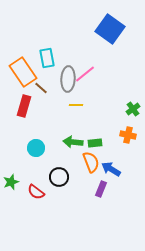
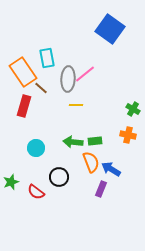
green cross: rotated 24 degrees counterclockwise
green rectangle: moved 2 px up
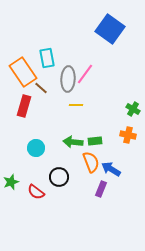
pink line: rotated 15 degrees counterclockwise
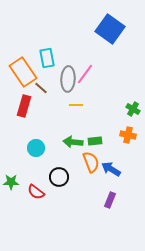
green star: rotated 21 degrees clockwise
purple rectangle: moved 9 px right, 11 px down
